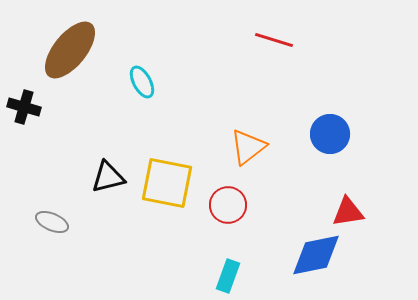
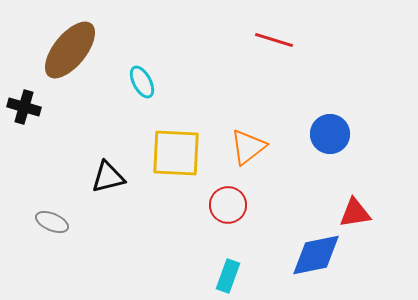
yellow square: moved 9 px right, 30 px up; rotated 8 degrees counterclockwise
red triangle: moved 7 px right, 1 px down
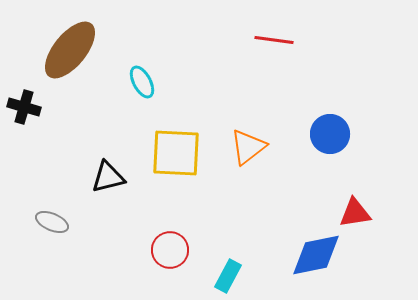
red line: rotated 9 degrees counterclockwise
red circle: moved 58 px left, 45 px down
cyan rectangle: rotated 8 degrees clockwise
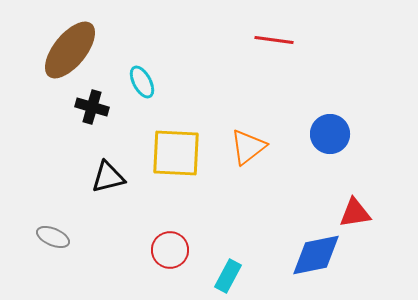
black cross: moved 68 px right
gray ellipse: moved 1 px right, 15 px down
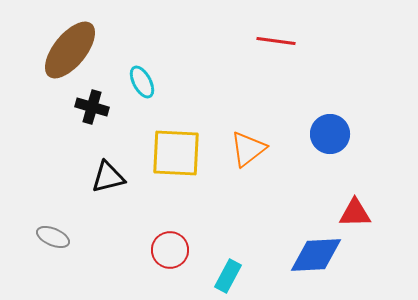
red line: moved 2 px right, 1 px down
orange triangle: moved 2 px down
red triangle: rotated 8 degrees clockwise
blue diamond: rotated 8 degrees clockwise
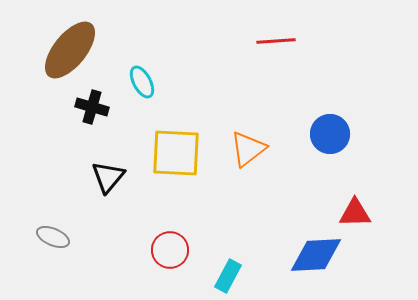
red line: rotated 12 degrees counterclockwise
black triangle: rotated 36 degrees counterclockwise
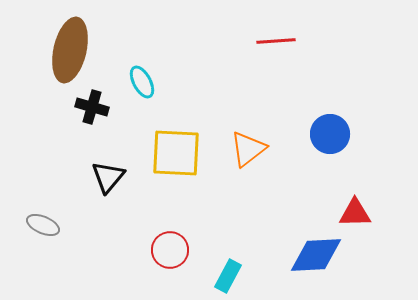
brown ellipse: rotated 26 degrees counterclockwise
gray ellipse: moved 10 px left, 12 px up
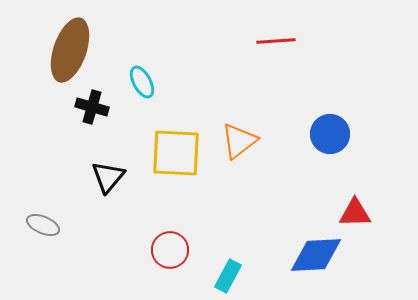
brown ellipse: rotated 6 degrees clockwise
orange triangle: moved 9 px left, 8 px up
